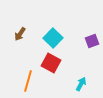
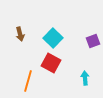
brown arrow: rotated 48 degrees counterclockwise
purple square: moved 1 px right
cyan arrow: moved 4 px right, 6 px up; rotated 32 degrees counterclockwise
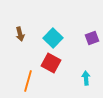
purple square: moved 1 px left, 3 px up
cyan arrow: moved 1 px right
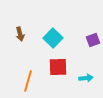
purple square: moved 1 px right, 2 px down
red square: moved 7 px right, 4 px down; rotated 30 degrees counterclockwise
cyan arrow: rotated 88 degrees clockwise
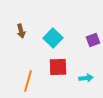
brown arrow: moved 1 px right, 3 px up
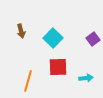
purple square: moved 1 px up; rotated 16 degrees counterclockwise
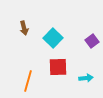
brown arrow: moved 3 px right, 3 px up
purple square: moved 1 px left, 2 px down
